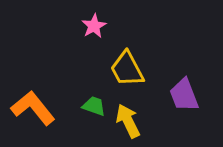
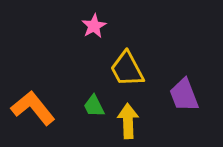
green trapezoid: rotated 135 degrees counterclockwise
yellow arrow: rotated 24 degrees clockwise
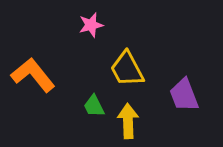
pink star: moved 3 px left, 1 px up; rotated 15 degrees clockwise
orange L-shape: moved 33 px up
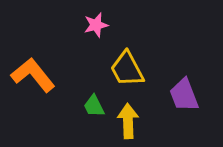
pink star: moved 5 px right
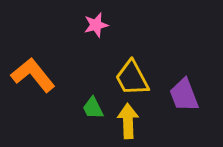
yellow trapezoid: moved 5 px right, 9 px down
green trapezoid: moved 1 px left, 2 px down
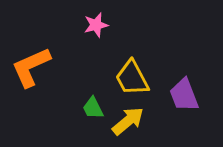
orange L-shape: moved 2 px left, 8 px up; rotated 75 degrees counterclockwise
yellow arrow: rotated 52 degrees clockwise
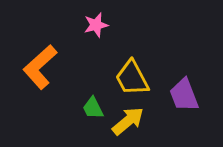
orange L-shape: moved 9 px right; rotated 18 degrees counterclockwise
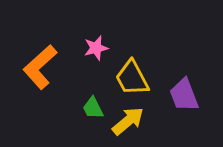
pink star: moved 23 px down
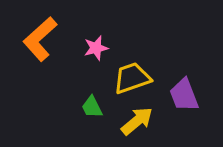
orange L-shape: moved 28 px up
yellow trapezoid: rotated 99 degrees clockwise
green trapezoid: moved 1 px left, 1 px up
yellow arrow: moved 9 px right
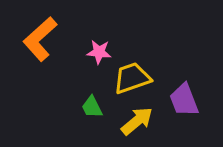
pink star: moved 3 px right, 4 px down; rotated 20 degrees clockwise
purple trapezoid: moved 5 px down
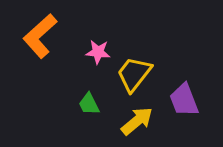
orange L-shape: moved 3 px up
pink star: moved 1 px left
yellow trapezoid: moved 2 px right, 4 px up; rotated 33 degrees counterclockwise
green trapezoid: moved 3 px left, 3 px up
